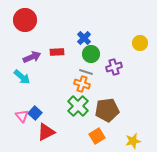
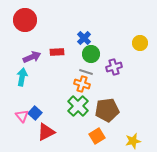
cyan arrow: rotated 120 degrees counterclockwise
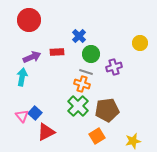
red circle: moved 4 px right
blue cross: moved 5 px left, 2 px up
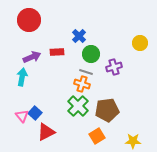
yellow star: rotated 14 degrees clockwise
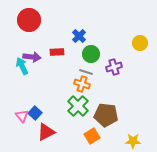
purple arrow: rotated 30 degrees clockwise
cyan arrow: moved 11 px up; rotated 36 degrees counterclockwise
brown pentagon: moved 1 px left, 5 px down; rotated 15 degrees clockwise
orange square: moved 5 px left
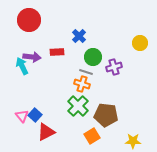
green circle: moved 2 px right, 3 px down
blue square: moved 2 px down
